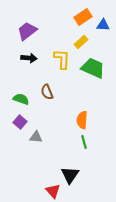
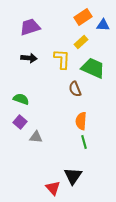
purple trapezoid: moved 3 px right, 4 px up; rotated 20 degrees clockwise
brown semicircle: moved 28 px right, 3 px up
orange semicircle: moved 1 px left, 1 px down
black triangle: moved 3 px right, 1 px down
red triangle: moved 3 px up
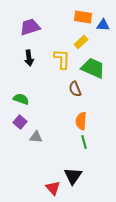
orange rectangle: rotated 42 degrees clockwise
black arrow: rotated 77 degrees clockwise
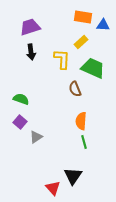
black arrow: moved 2 px right, 6 px up
gray triangle: rotated 40 degrees counterclockwise
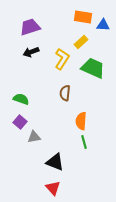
black arrow: rotated 77 degrees clockwise
yellow L-shape: rotated 30 degrees clockwise
brown semicircle: moved 10 px left, 4 px down; rotated 28 degrees clockwise
gray triangle: moved 2 px left; rotated 24 degrees clockwise
black triangle: moved 18 px left, 14 px up; rotated 42 degrees counterclockwise
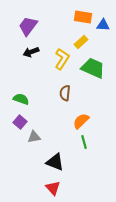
purple trapezoid: moved 2 px left, 1 px up; rotated 35 degrees counterclockwise
orange semicircle: rotated 42 degrees clockwise
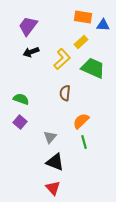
yellow L-shape: rotated 15 degrees clockwise
gray triangle: moved 16 px right; rotated 40 degrees counterclockwise
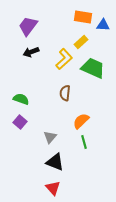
yellow L-shape: moved 2 px right
